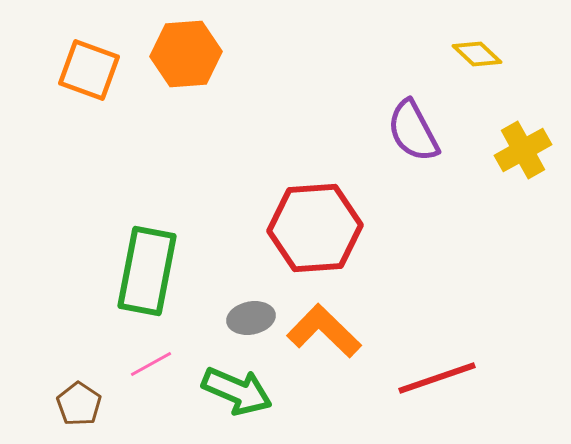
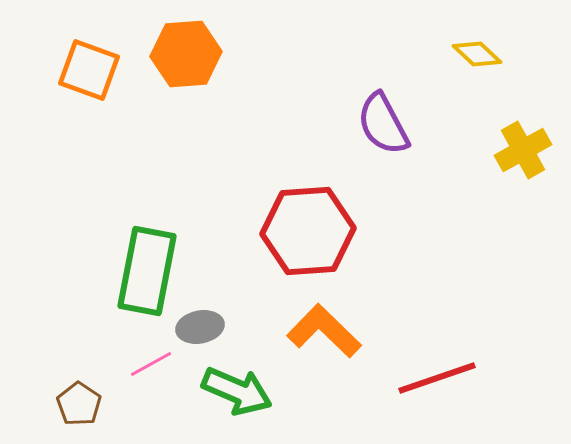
purple semicircle: moved 30 px left, 7 px up
red hexagon: moved 7 px left, 3 px down
gray ellipse: moved 51 px left, 9 px down
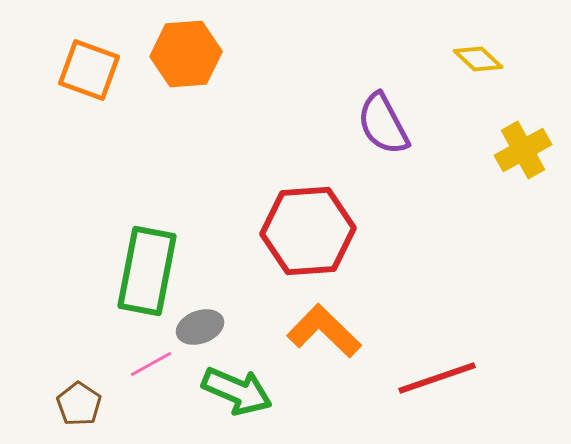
yellow diamond: moved 1 px right, 5 px down
gray ellipse: rotated 9 degrees counterclockwise
